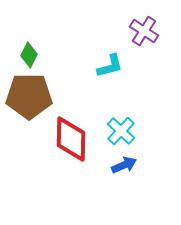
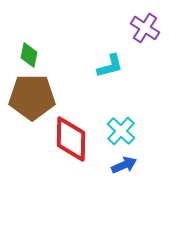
purple cross: moved 1 px right, 3 px up
green diamond: rotated 15 degrees counterclockwise
brown pentagon: moved 3 px right, 1 px down
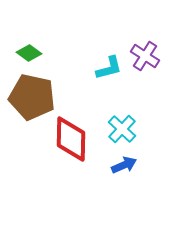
purple cross: moved 28 px down
green diamond: moved 2 px up; rotated 65 degrees counterclockwise
cyan L-shape: moved 1 px left, 2 px down
brown pentagon: rotated 12 degrees clockwise
cyan cross: moved 1 px right, 2 px up
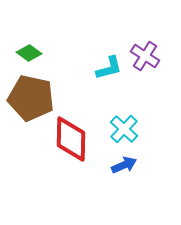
brown pentagon: moved 1 px left, 1 px down
cyan cross: moved 2 px right
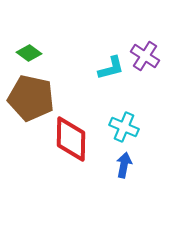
cyan L-shape: moved 2 px right
cyan cross: moved 2 px up; rotated 20 degrees counterclockwise
blue arrow: rotated 55 degrees counterclockwise
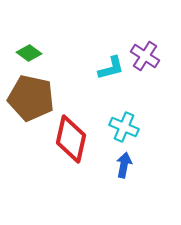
red diamond: rotated 12 degrees clockwise
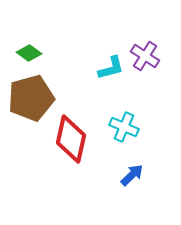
brown pentagon: rotated 27 degrees counterclockwise
blue arrow: moved 8 px right, 10 px down; rotated 35 degrees clockwise
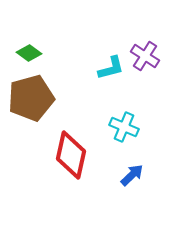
red diamond: moved 16 px down
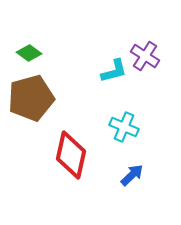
cyan L-shape: moved 3 px right, 3 px down
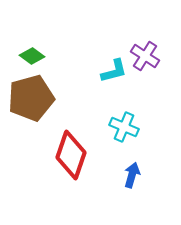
green diamond: moved 3 px right, 3 px down
red diamond: rotated 6 degrees clockwise
blue arrow: rotated 30 degrees counterclockwise
